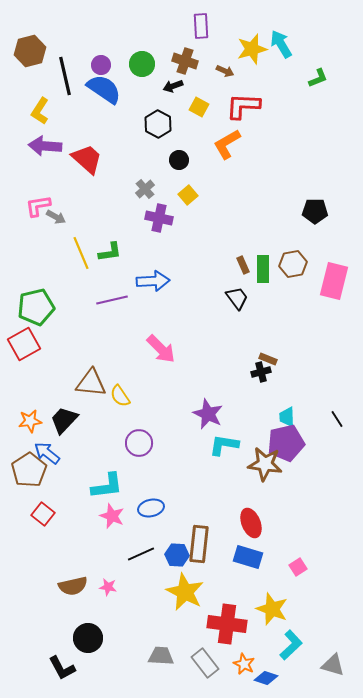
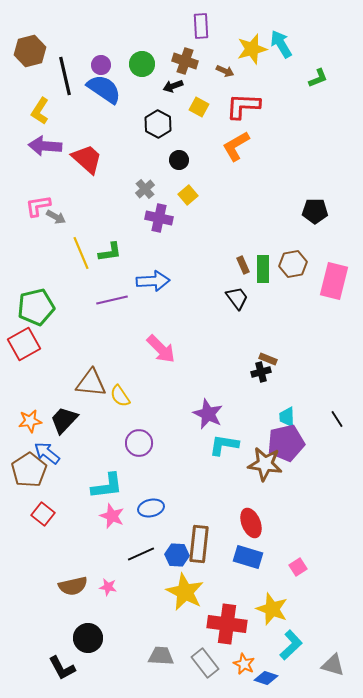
orange L-shape at (227, 144): moved 9 px right, 2 px down
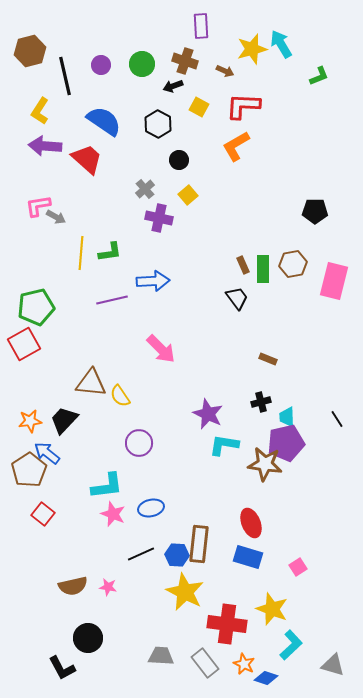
green L-shape at (318, 78): moved 1 px right, 2 px up
blue semicircle at (104, 89): moved 32 px down
yellow line at (81, 253): rotated 28 degrees clockwise
black cross at (261, 372): moved 30 px down
pink star at (112, 516): moved 1 px right, 2 px up
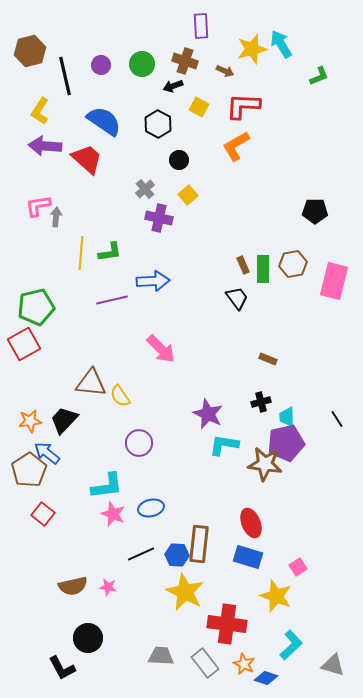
gray arrow at (56, 217): rotated 114 degrees counterclockwise
yellow star at (272, 609): moved 4 px right, 13 px up
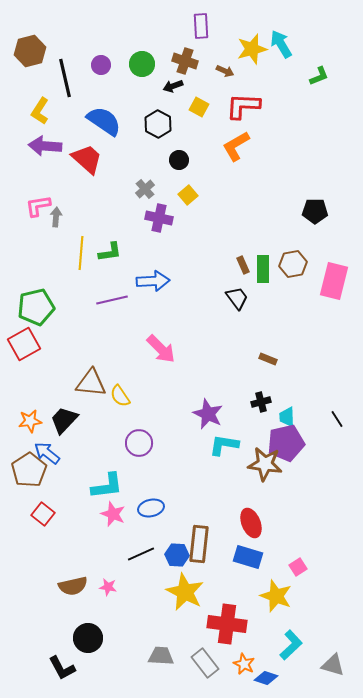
black line at (65, 76): moved 2 px down
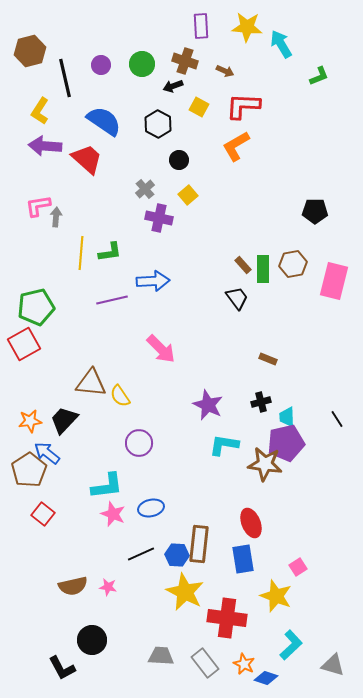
yellow star at (252, 49): moved 5 px left, 22 px up; rotated 20 degrees clockwise
brown rectangle at (243, 265): rotated 18 degrees counterclockwise
purple star at (208, 414): moved 9 px up
blue rectangle at (248, 557): moved 5 px left, 2 px down; rotated 64 degrees clockwise
red cross at (227, 624): moved 6 px up
black circle at (88, 638): moved 4 px right, 2 px down
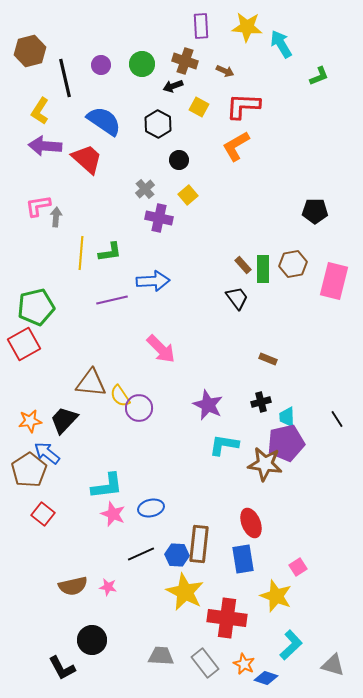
purple circle at (139, 443): moved 35 px up
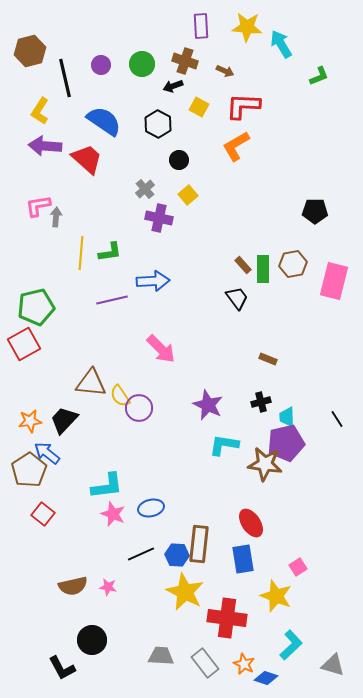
red ellipse at (251, 523): rotated 12 degrees counterclockwise
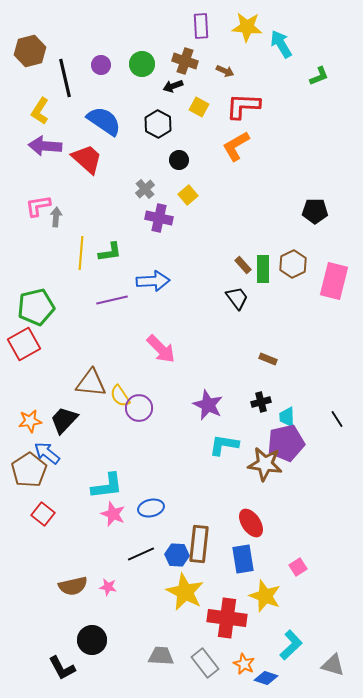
brown hexagon at (293, 264): rotated 16 degrees counterclockwise
yellow star at (276, 596): moved 11 px left
